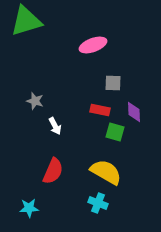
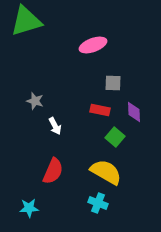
green square: moved 5 px down; rotated 24 degrees clockwise
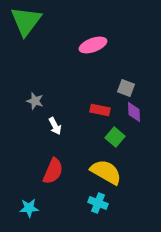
green triangle: rotated 36 degrees counterclockwise
gray square: moved 13 px right, 5 px down; rotated 18 degrees clockwise
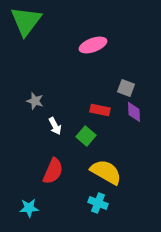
green square: moved 29 px left, 1 px up
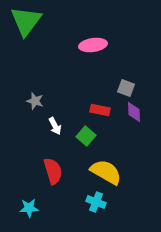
pink ellipse: rotated 12 degrees clockwise
red semicircle: rotated 40 degrees counterclockwise
cyan cross: moved 2 px left, 1 px up
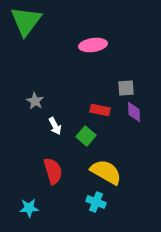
gray square: rotated 24 degrees counterclockwise
gray star: rotated 12 degrees clockwise
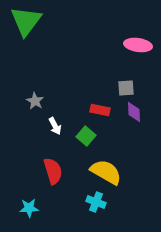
pink ellipse: moved 45 px right; rotated 16 degrees clockwise
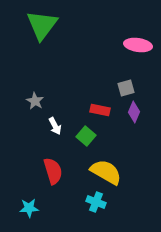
green triangle: moved 16 px right, 4 px down
gray square: rotated 12 degrees counterclockwise
purple diamond: rotated 25 degrees clockwise
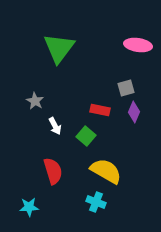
green triangle: moved 17 px right, 23 px down
yellow semicircle: moved 1 px up
cyan star: moved 1 px up
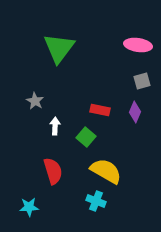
gray square: moved 16 px right, 7 px up
purple diamond: moved 1 px right
white arrow: rotated 150 degrees counterclockwise
green square: moved 1 px down
cyan cross: moved 1 px up
